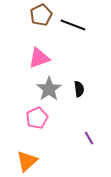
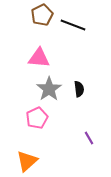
brown pentagon: moved 1 px right
pink triangle: rotated 25 degrees clockwise
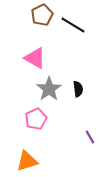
black line: rotated 10 degrees clockwise
pink triangle: moved 4 px left; rotated 25 degrees clockwise
black semicircle: moved 1 px left
pink pentagon: moved 1 px left, 1 px down
purple line: moved 1 px right, 1 px up
orange triangle: rotated 25 degrees clockwise
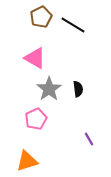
brown pentagon: moved 1 px left, 2 px down
purple line: moved 1 px left, 2 px down
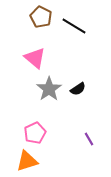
brown pentagon: rotated 20 degrees counterclockwise
black line: moved 1 px right, 1 px down
pink triangle: rotated 10 degrees clockwise
black semicircle: rotated 63 degrees clockwise
pink pentagon: moved 1 px left, 14 px down
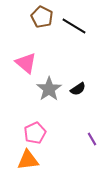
brown pentagon: moved 1 px right
pink triangle: moved 9 px left, 5 px down
purple line: moved 3 px right
orange triangle: moved 1 px right, 1 px up; rotated 10 degrees clockwise
